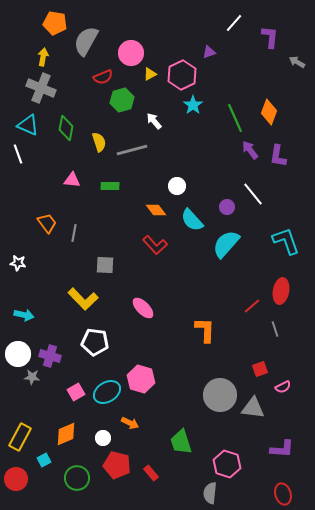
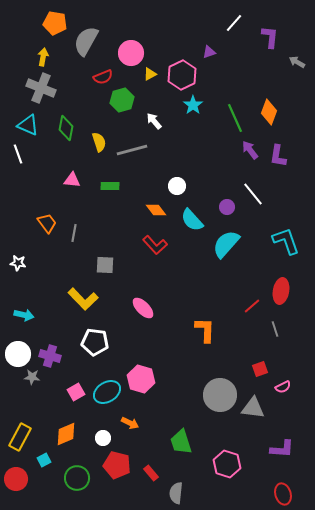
gray semicircle at (210, 493): moved 34 px left
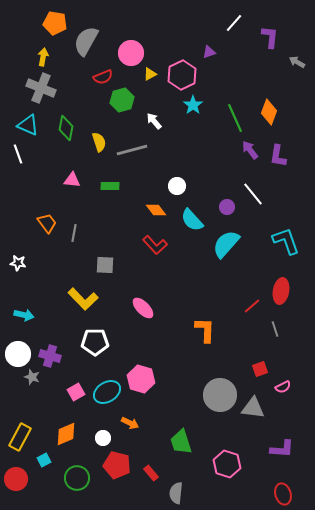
white pentagon at (95, 342): rotated 8 degrees counterclockwise
gray star at (32, 377): rotated 14 degrees clockwise
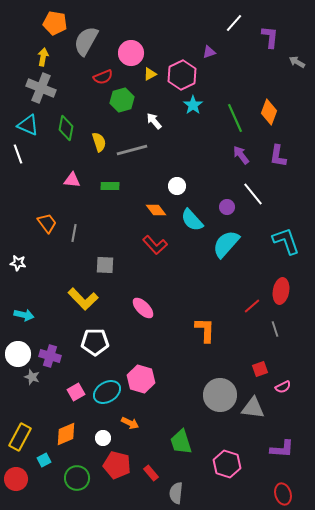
purple arrow at (250, 150): moved 9 px left, 5 px down
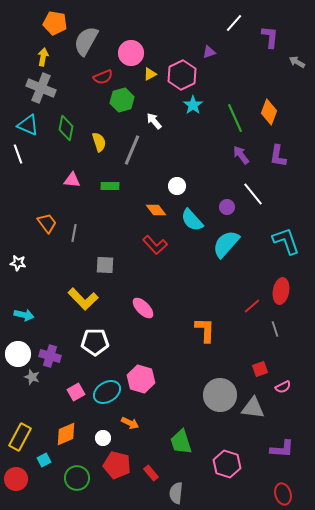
gray line at (132, 150): rotated 52 degrees counterclockwise
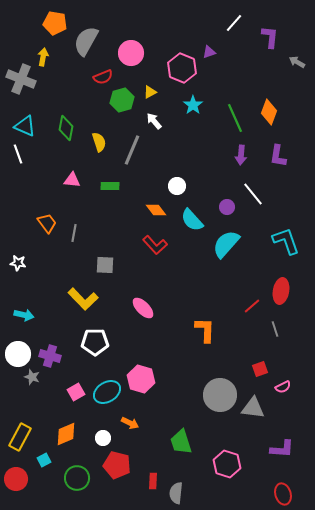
yellow triangle at (150, 74): moved 18 px down
pink hexagon at (182, 75): moved 7 px up; rotated 12 degrees counterclockwise
gray cross at (41, 88): moved 20 px left, 9 px up
cyan triangle at (28, 125): moved 3 px left, 1 px down
purple arrow at (241, 155): rotated 138 degrees counterclockwise
red rectangle at (151, 473): moved 2 px right, 8 px down; rotated 42 degrees clockwise
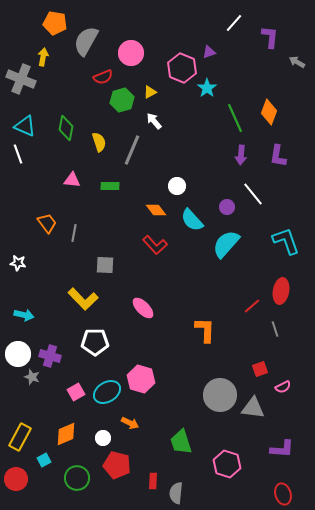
cyan star at (193, 105): moved 14 px right, 17 px up
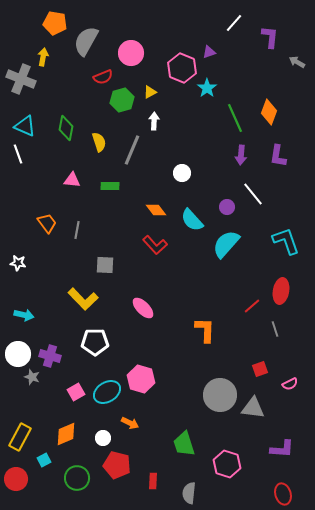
white arrow at (154, 121): rotated 42 degrees clockwise
white circle at (177, 186): moved 5 px right, 13 px up
gray line at (74, 233): moved 3 px right, 3 px up
pink semicircle at (283, 387): moved 7 px right, 3 px up
green trapezoid at (181, 442): moved 3 px right, 2 px down
gray semicircle at (176, 493): moved 13 px right
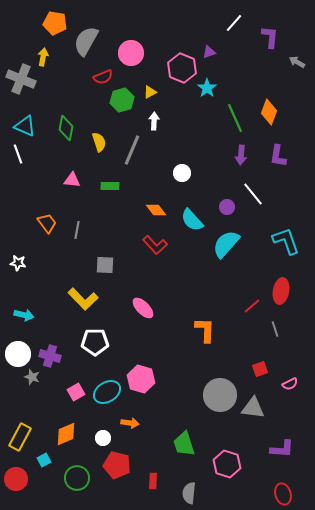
orange arrow at (130, 423): rotated 18 degrees counterclockwise
